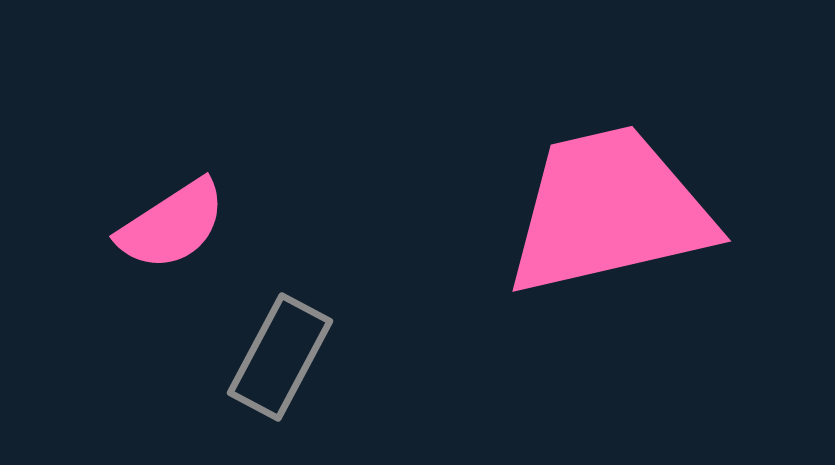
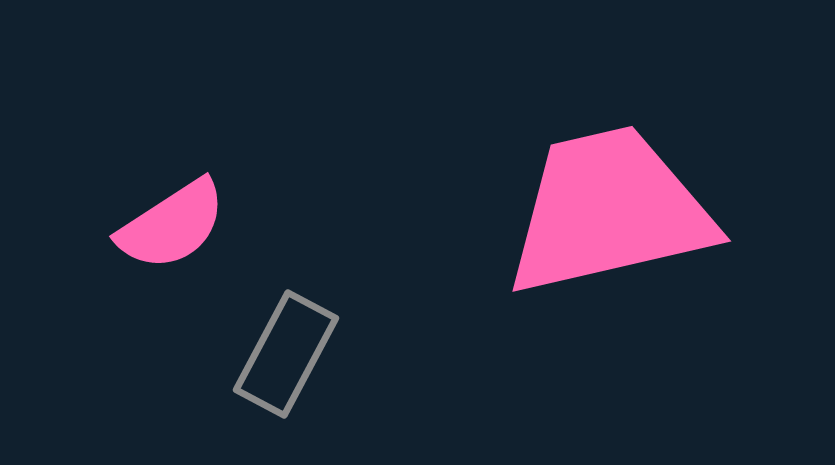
gray rectangle: moved 6 px right, 3 px up
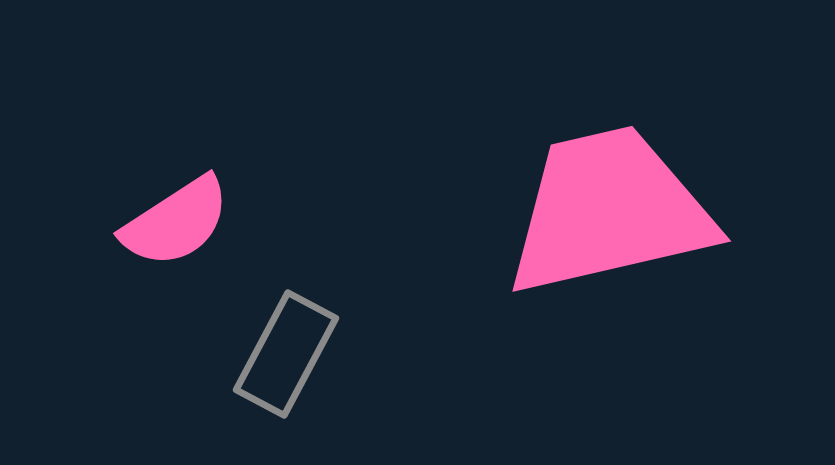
pink semicircle: moved 4 px right, 3 px up
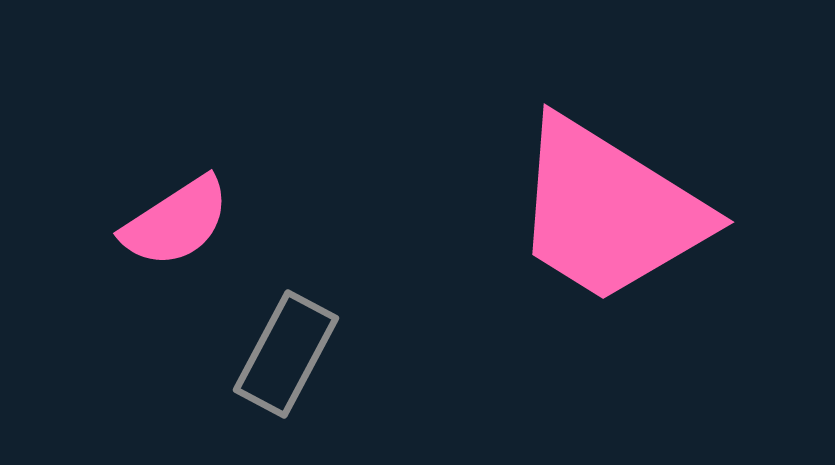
pink trapezoid: rotated 135 degrees counterclockwise
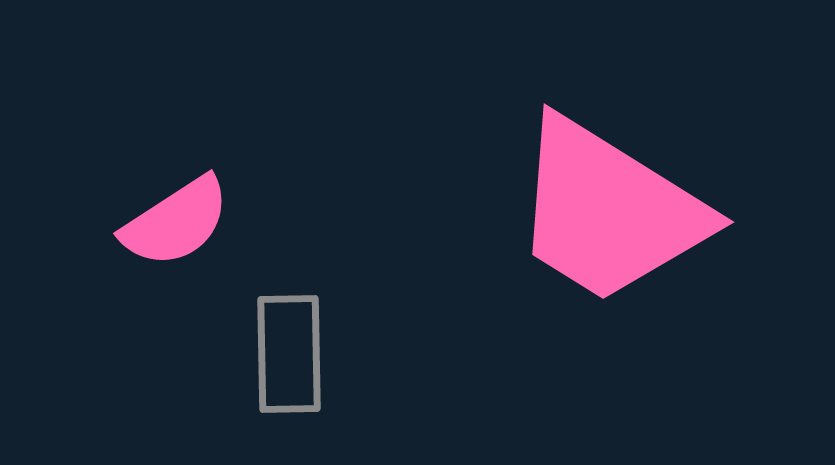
gray rectangle: moved 3 px right; rotated 29 degrees counterclockwise
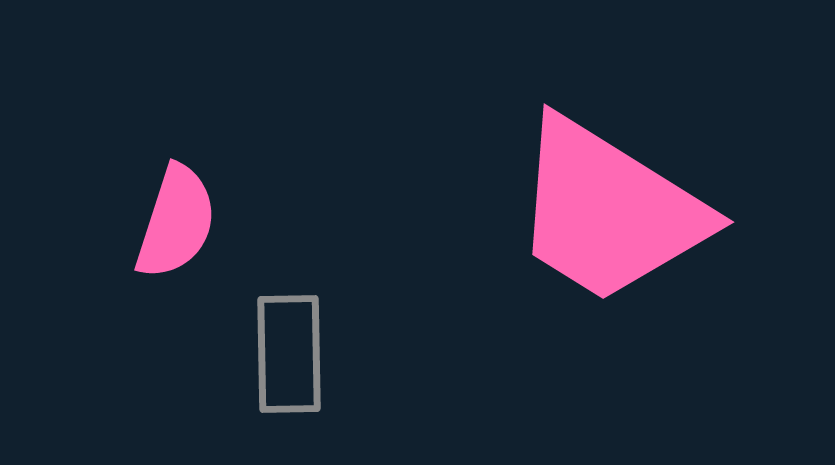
pink semicircle: rotated 39 degrees counterclockwise
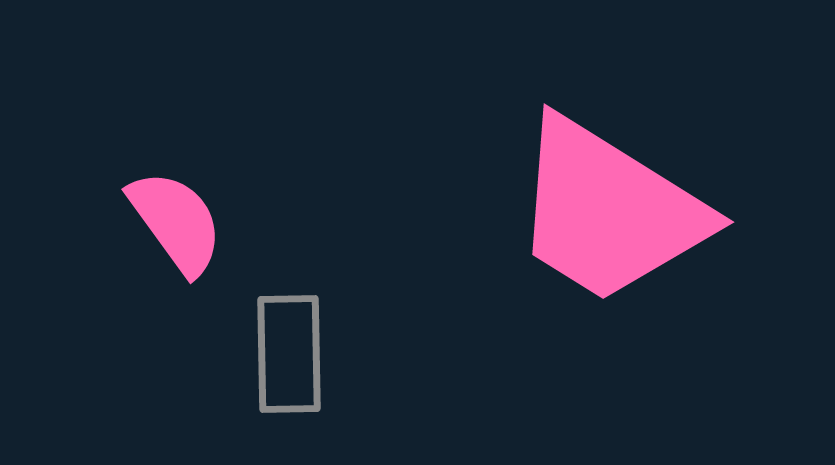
pink semicircle: rotated 54 degrees counterclockwise
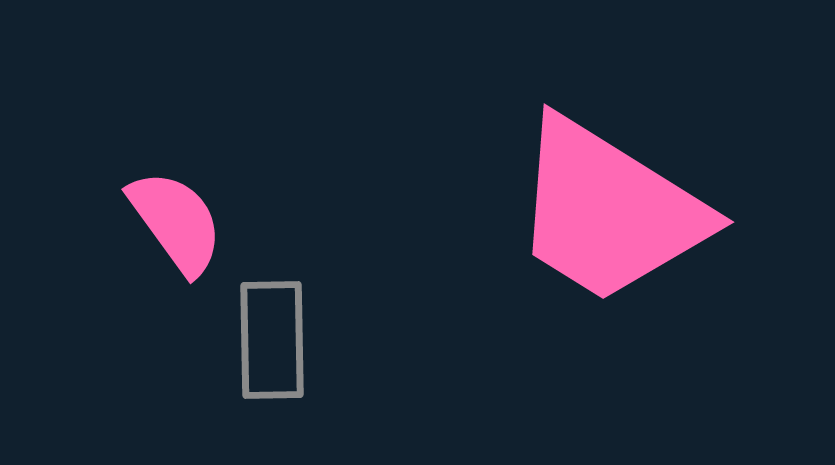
gray rectangle: moved 17 px left, 14 px up
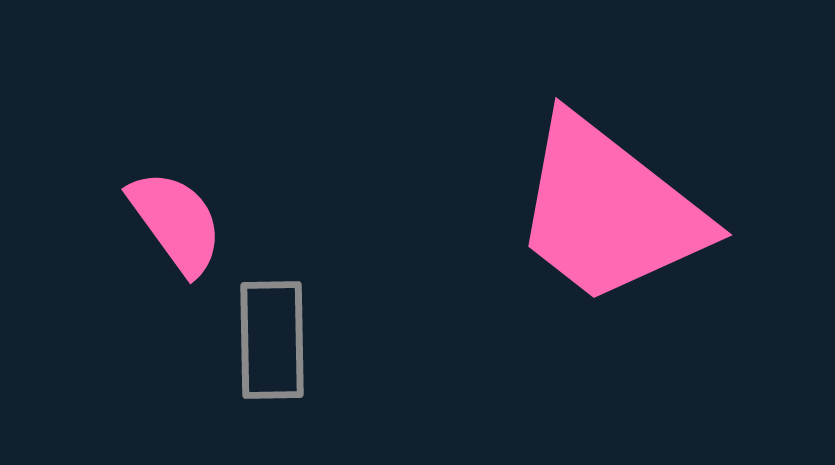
pink trapezoid: rotated 6 degrees clockwise
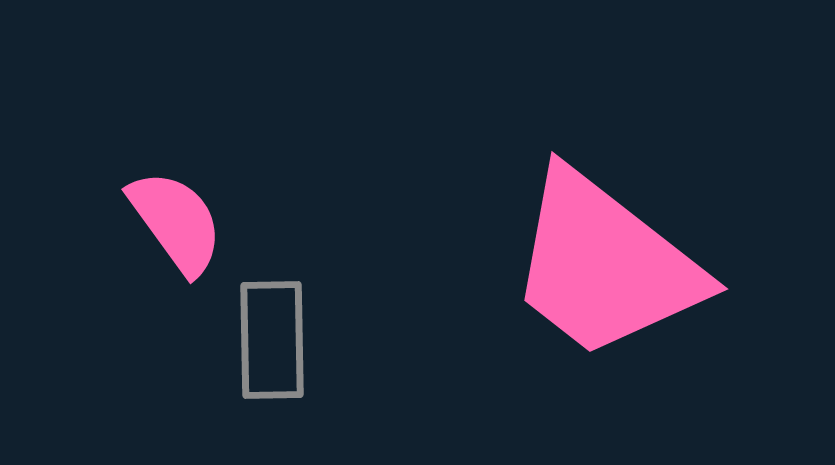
pink trapezoid: moved 4 px left, 54 px down
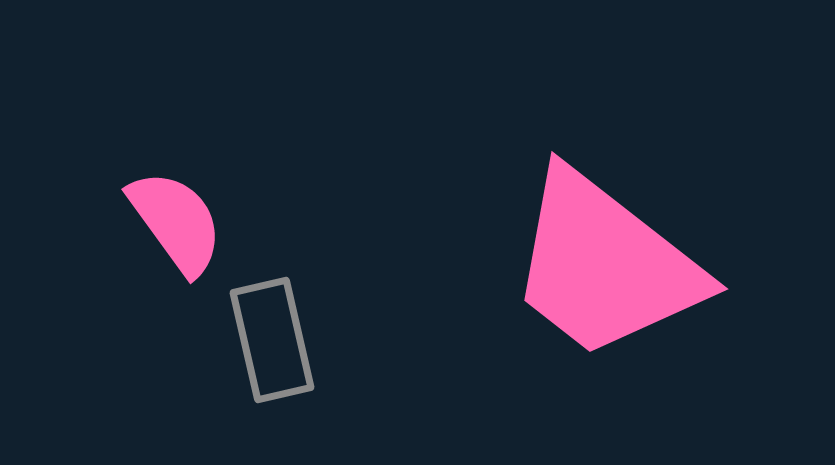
gray rectangle: rotated 12 degrees counterclockwise
